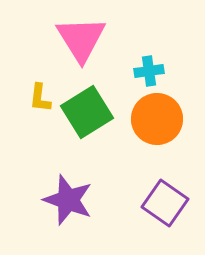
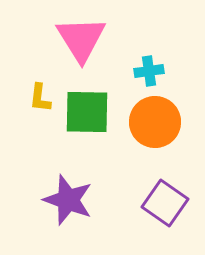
green square: rotated 33 degrees clockwise
orange circle: moved 2 px left, 3 px down
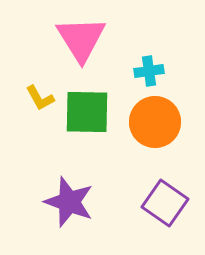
yellow L-shape: rotated 36 degrees counterclockwise
purple star: moved 1 px right, 2 px down
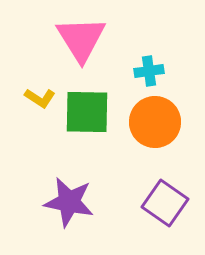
yellow L-shape: rotated 28 degrees counterclockwise
purple star: rotated 9 degrees counterclockwise
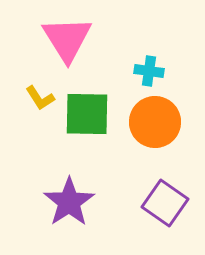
pink triangle: moved 14 px left
cyan cross: rotated 16 degrees clockwise
yellow L-shape: rotated 24 degrees clockwise
green square: moved 2 px down
purple star: rotated 27 degrees clockwise
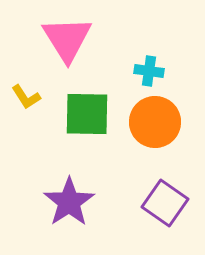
yellow L-shape: moved 14 px left, 1 px up
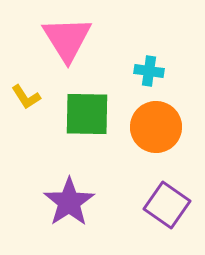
orange circle: moved 1 px right, 5 px down
purple square: moved 2 px right, 2 px down
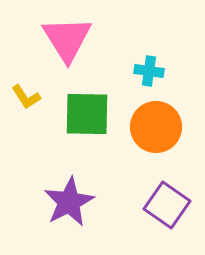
purple star: rotated 6 degrees clockwise
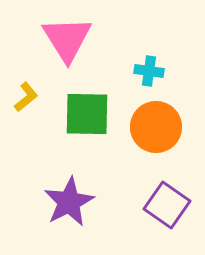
yellow L-shape: rotated 96 degrees counterclockwise
